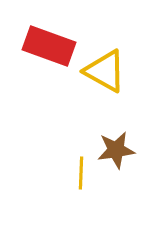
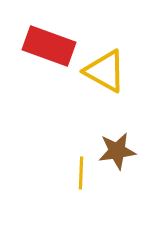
brown star: moved 1 px right, 1 px down
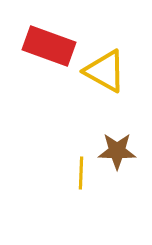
brown star: rotated 9 degrees clockwise
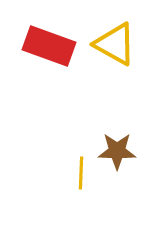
yellow triangle: moved 10 px right, 27 px up
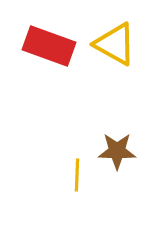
yellow line: moved 4 px left, 2 px down
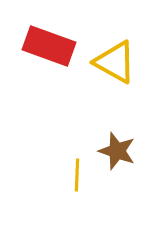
yellow triangle: moved 18 px down
brown star: rotated 18 degrees clockwise
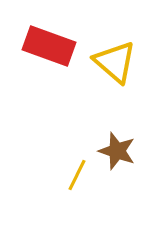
yellow triangle: rotated 12 degrees clockwise
yellow line: rotated 24 degrees clockwise
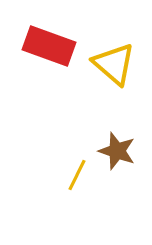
yellow triangle: moved 1 px left, 2 px down
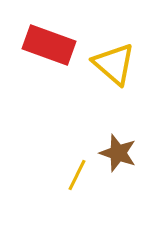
red rectangle: moved 1 px up
brown star: moved 1 px right, 2 px down
